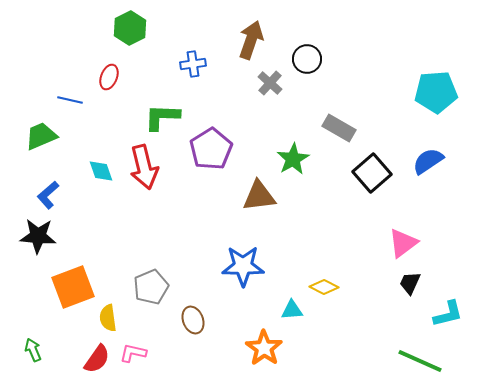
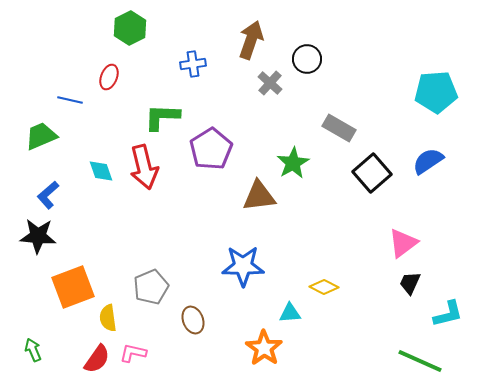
green star: moved 4 px down
cyan triangle: moved 2 px left, 3 px down
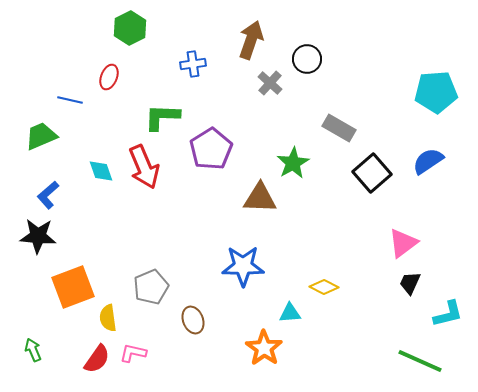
red arrow: rotated 9 degrees counterclockwise
brown triangle: moved 1 px right, 2 px down; rotated 9 degrees clockwise
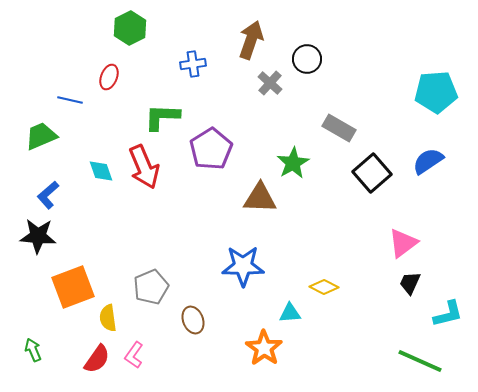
pink L-shape: moved 1 px right, 2 px down; rotated 68 degrees counterclockwise
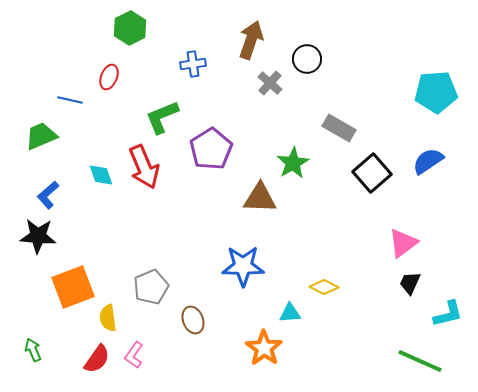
green L-shape: rotated 24 degrees counterclockwise
cyan diamond: moved 4 px down
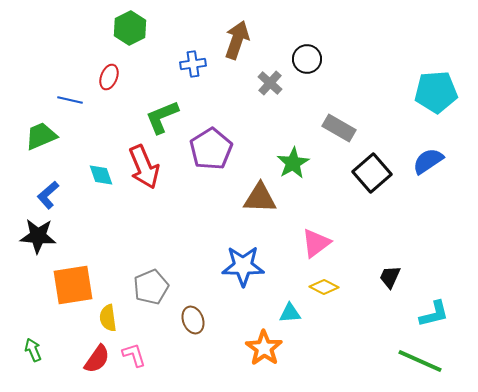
brown arrow: moved 14 px left
pink triangle: moved 87 px left
black trapezoid: moved 20 px left, 6 px up
orange square: moved 2 px up; rotated 12 degrees clockwise
cyan L-shape: moved 14 px left
pink L-shape: rotated 128 degrees clockwise
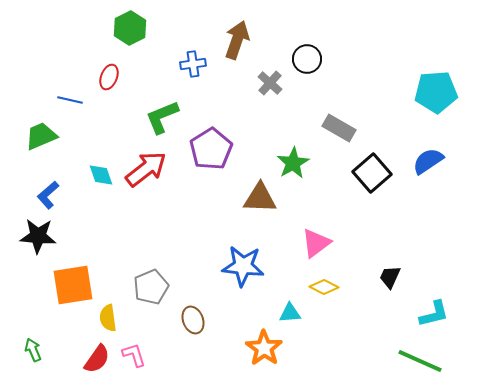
red arrow: moved 2 px right, 2 px down; rotated 105 degrees counterclockwise
blue star: rotated 6 degrees clockwise
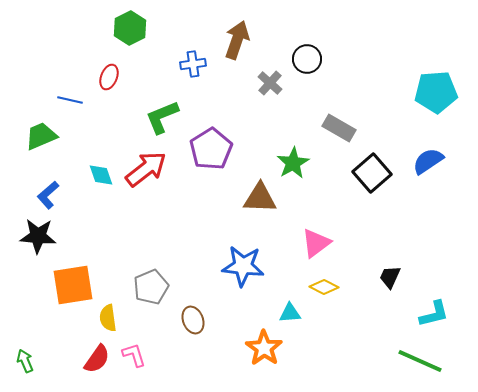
green arrow: moved 8 px left, 11 px down
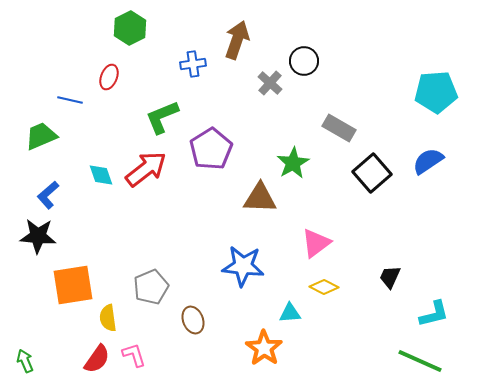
black circle: moved 3 px left, 2 px down
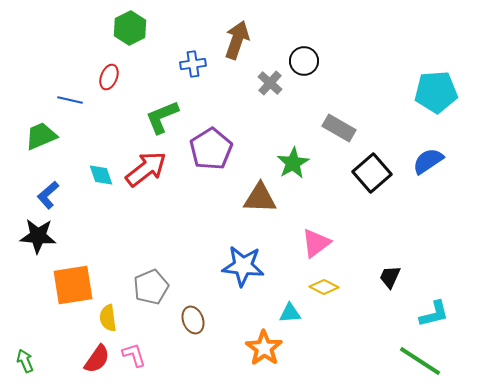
green line: rotated 9 degrees clockwise
